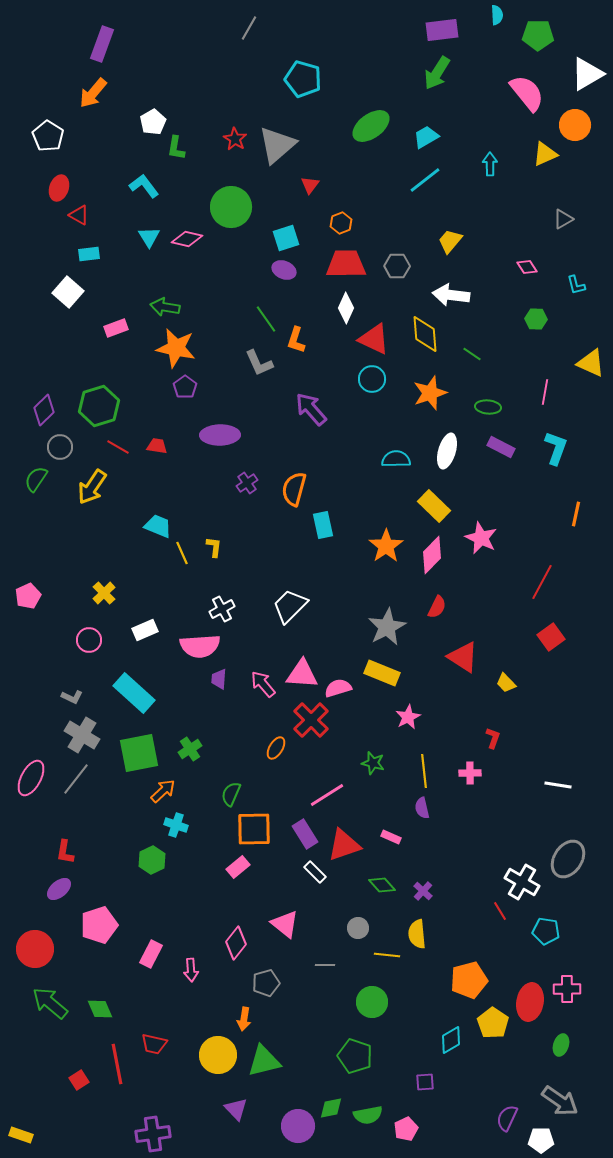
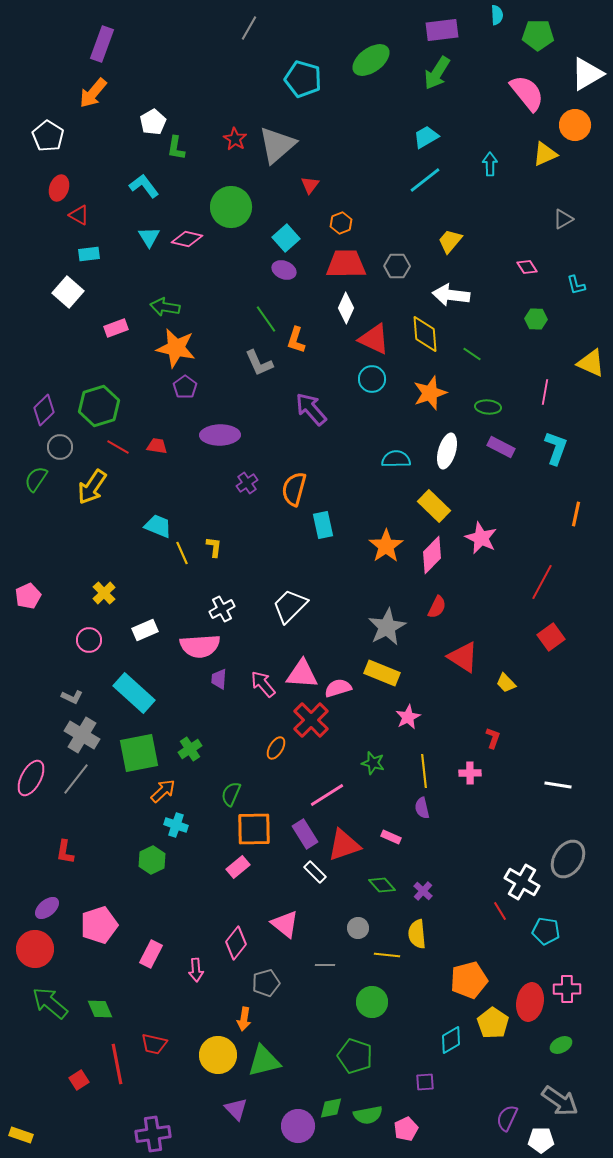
green ellipse at (371, 126): moved 66 px up
cyan square at (286, 238): rotated 24 degrees counterclockwise
purple ellipse at (59, 889): moved 12 px left, 19 px down
pink arrow at (191, 970): moved 5 px right
green ellipse at (561, 1045): rotated 45 degrees clockwise
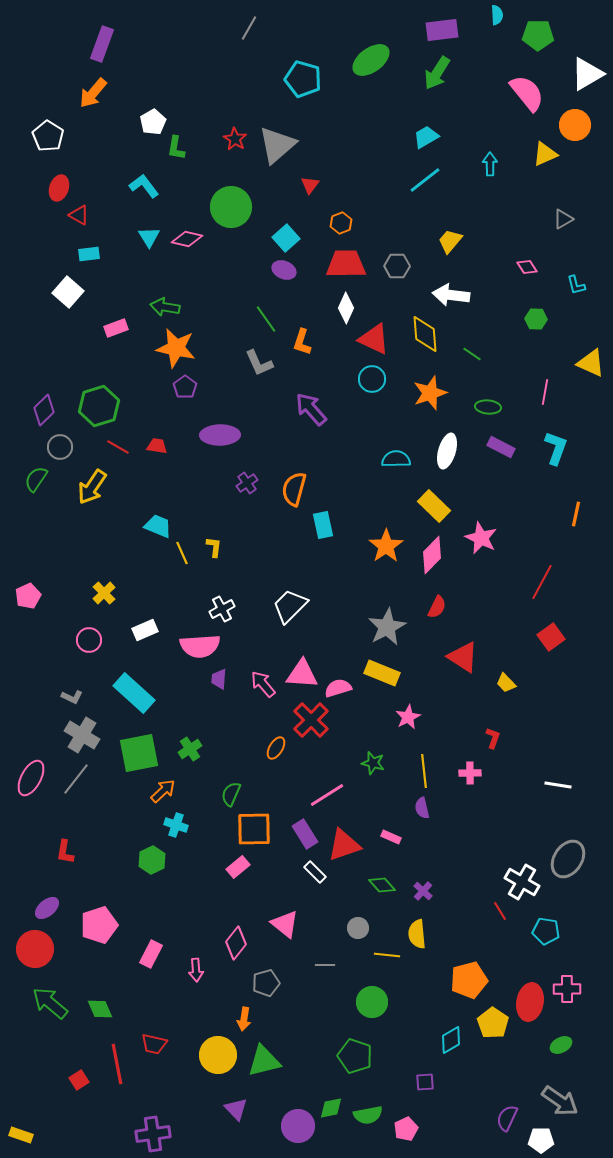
orange L-shape at (296, 340): moved 6 px right, 2 px down
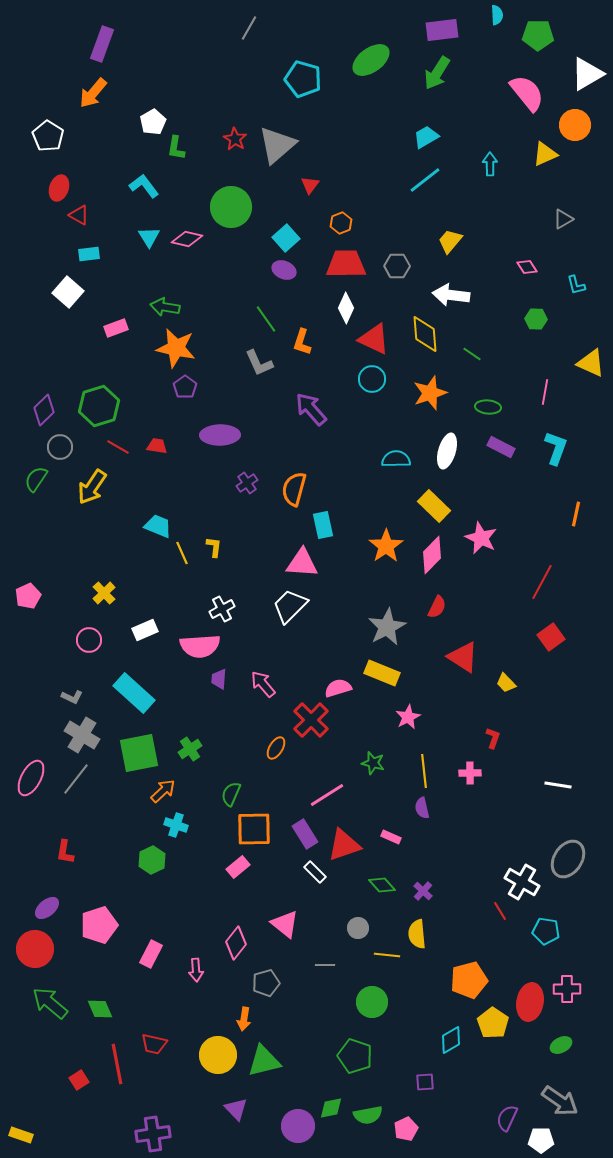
pink triangle at (302, 674): moved 111 px up
